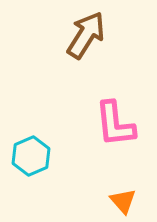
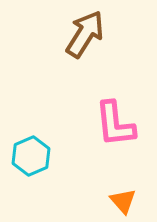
brown arrow: moved 1 px left, 1 px up
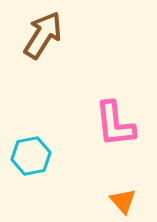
brown arrow: moved 42 px left, 1 px down
cyan hexagon: rotated 12 degrees clockwise
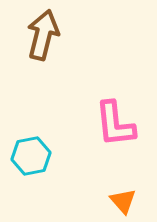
brown arrow: rotated 18 degrees counterclockwise
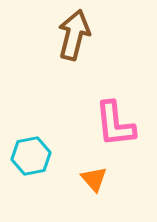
brown arrow: moved 31 px right
orange triangle: moved 29 px left, 22 px up
